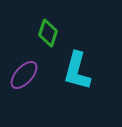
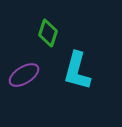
purple ellipse: rotated 16 degrees clockwise
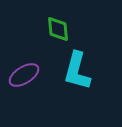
green diamond: moved 10 px right, 4 px up; rotated 24 degrees counterclockwise
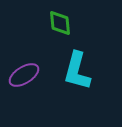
green diamond: moved 2 px right, 6 px up
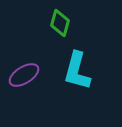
green diamond: rotated 20 degrees clockwise
